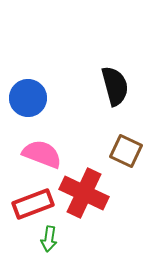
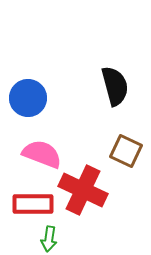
red cross: moved 1 px left, 3 px up
red rectangle: rotated 21 degrees clockwise
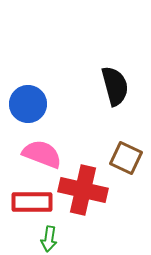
blue circle: moved 6 px down
brown square: moved 7 px down
red cross: rotated 12 degrees counterclockwise
red rectangle: moved 1 px left, 2 px up
